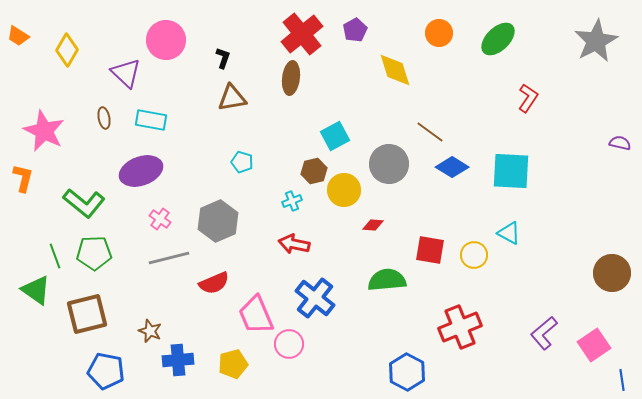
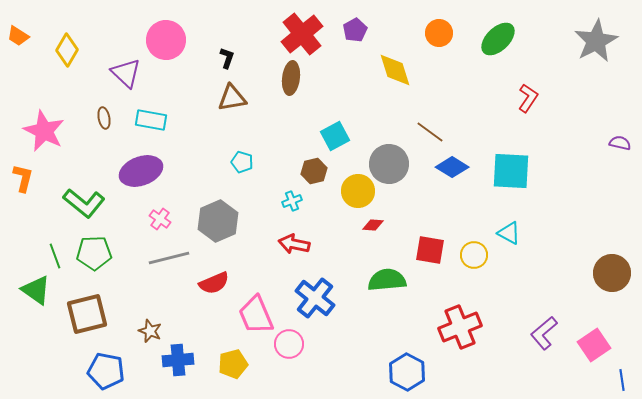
black L-shape at (223, 58): moved 4 px right
yellow circle at (344, 190): moved 14 px right, 1 px down
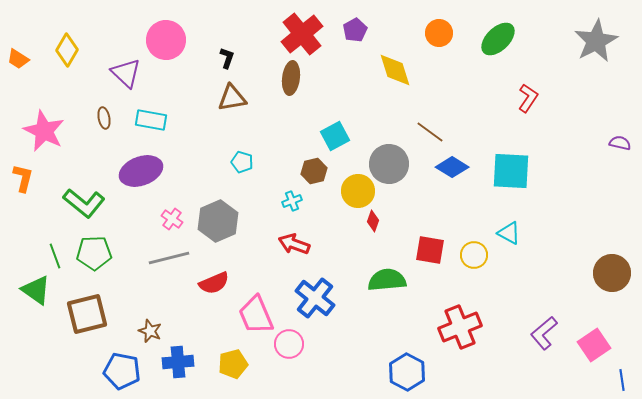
orange trapezoid at (18, 36): moved 23 px down
pink cross at (160, 219): moved 12 px right
red diamond at (373, 225): moved 4 px up; rotated 75 degrees counterclockwise
red arrow at (294, 244): rotated 8 degrees clockwise
blue cross at (178, 360): moved 2 px down
blue pentagon at (106, 371): moved 16 px right
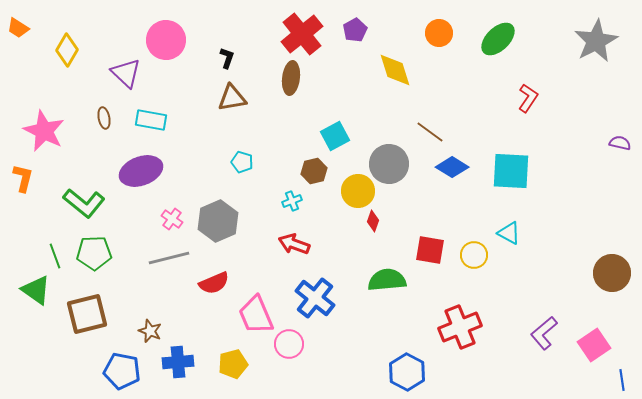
orange trapezoid at (18, 59): moved 31 px up
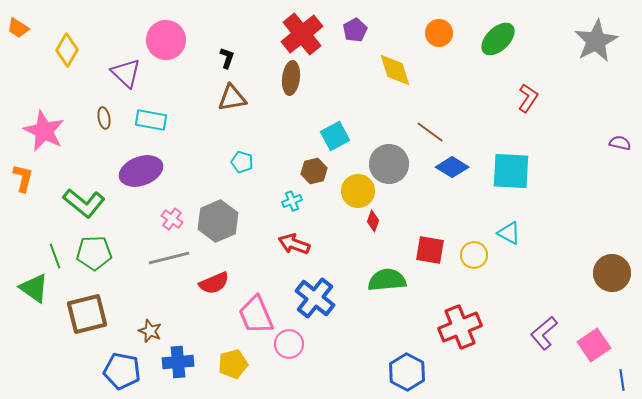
green triangle at (36, 290): moved 2 px left, 2 px up
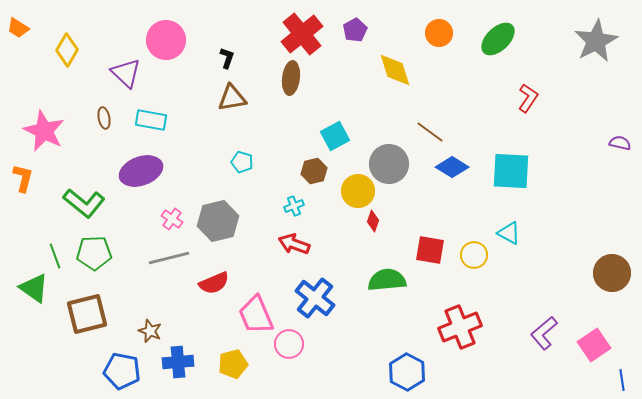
cyan cross at (292, 201): moved 2 px right, 5 px down
gray hexagon at (218, 221): rotated 9 degrees clockwise
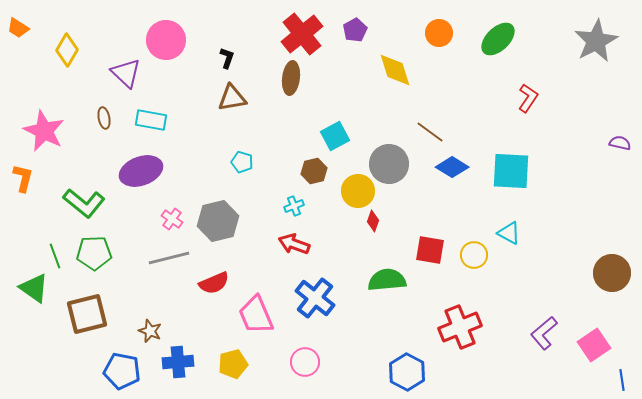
pink circle at (289, 344): moved 16 px right, 18 px down
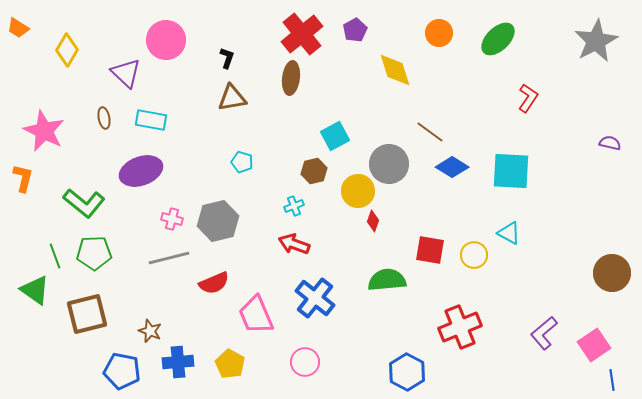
purple semicircle at (620, 143): moved 10 px left
pink cross at (172, 219): rotated 20 degrees counterclockwise
green triangle at (34, 288): moved 1 px right, 2 px down
yellow pentagon at (233, 364): moved 3 px left; rotated 28 degrees counterclockwise
blue line at (622, 380): moved 10 px left
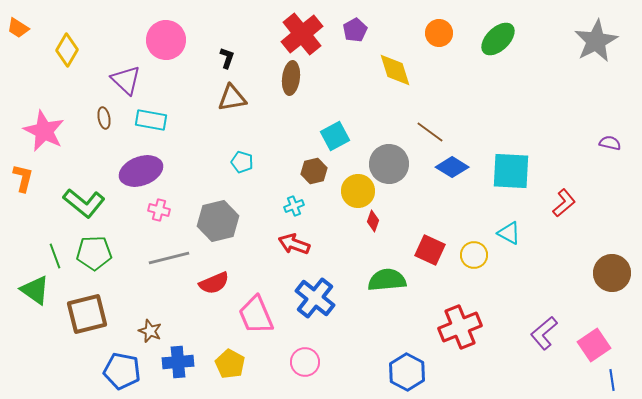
purple triangle at (126, 73): moved 7 px down
red L-shape at (528, 98): moved 36 px right, 105 px down; rotated 16 degrees clockwise
pink cross at (172, 219): moved 13 px left, 9 px up
red square at (430, 250): rotated 16 degrees clockwise
